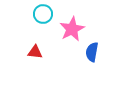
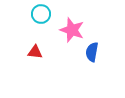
cyan circle: moved 2 px left
pink star: moved 1 px down; rotated 25 degrees counterclockwise
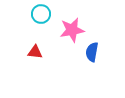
pink star: rotated 30 degrees counterclockwise
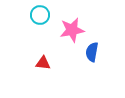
cyan circle: moved 1 px left, 1 px down
red triangle: moved 8 px right, 11 px down
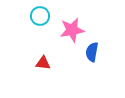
cyan circle: moved 1 px down
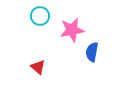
red triangle: moved 5 px left, 4 px down; rotated 35 degrees clockwise
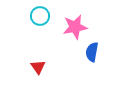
pink star: moved 3 px right, 3 px up
red triangle: rotated 14 degrees clockwise
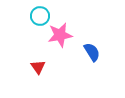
pink star: moved 15 px left, 8 px down
blue semicircle: rotated 138 degrees clockwise
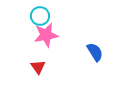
pink star: moved 14 px left
blue semicircle: moved 3 px right
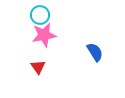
cyan circle: moved 1 px up
pink star: moved 2 px left
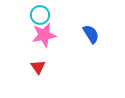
blue semicircle: moved 4 px left, 18 px up
